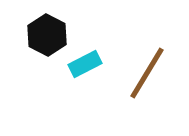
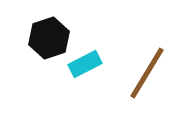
black hexagon: moved 2 px right, 3 px down; rotated 15 degrees clockwise
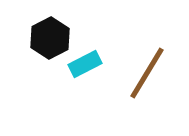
black hexagon: moved 1 px right; rotated 9 degrees counterclockwise
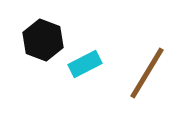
black hexagon: moved 7 px left, 2 px down; rotated 12 degrees counterclockwise
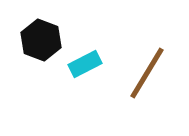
black hexagon: moved 2 px left
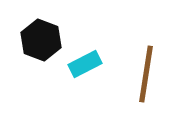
brown line: moved 1 px left, 1 px down; rotated 22 degrees counterclockwise
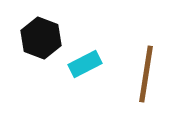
black hexagon: moved 2 px up
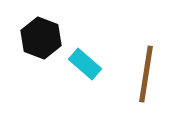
cyan rectangle: rotated 68 degrees clockwise
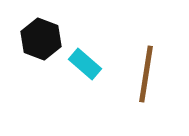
black hexagon: moved 1 px down
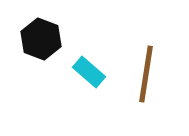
cyan rectangle: moved 4 px right, 8 px down
